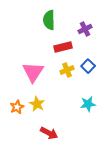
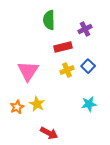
pink triangle: moved 5 px left, 1 px up
cyan star: moved 1 px right
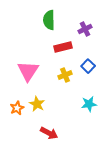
yellow cross: moved 2 px left, 5 px down
orange star: moved 1 px down
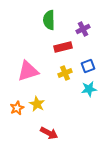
purple cross: moved 2 px left
blue square: rotated 24 degrees clockwise
pink triangle: rotated 40 degrees clockwise
yellow cross: moved 2 px up
cyan star: moved 15 px up
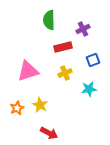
blue square: moved 5 px right, 6 px up
yellow star: moved 3 px right, 1 px down
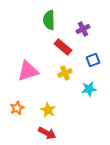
red rectangle: rotated 54 degrees clockwise
yellow star: moved 8 px right, 5 px down
red arrow: moved 2 px left
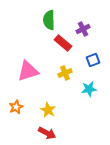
red rectangle: moved 4 px up
orange star: moved 1 px left, 1 px up
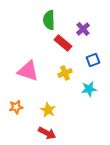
purple cross: rotated 16 degrees counterclockwise
pink triangle: rotated 35 degrees clockwise
orange star: rotated 16 degrees clockwise
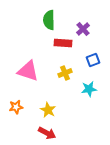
red rectangle: rotated 36 degrees counterclockwise
